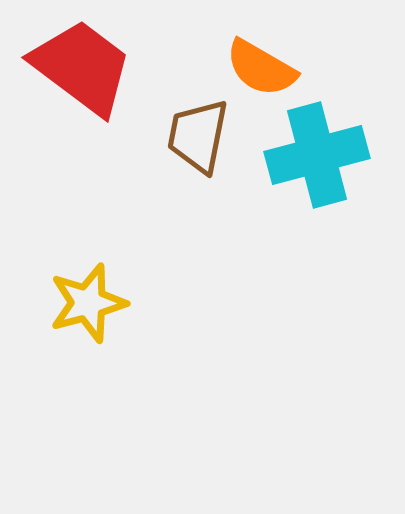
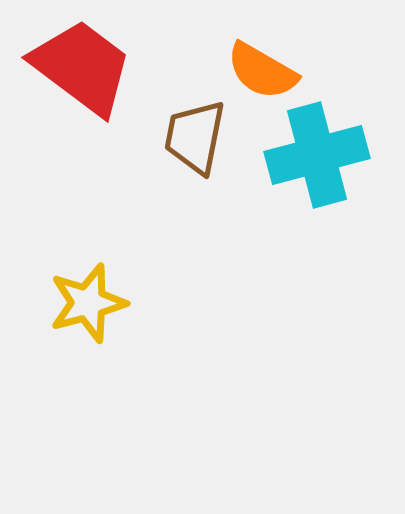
orange semicircle: moved 1 px right, 3 px down
brown trapezoid: moved 3 px left, 1 px down
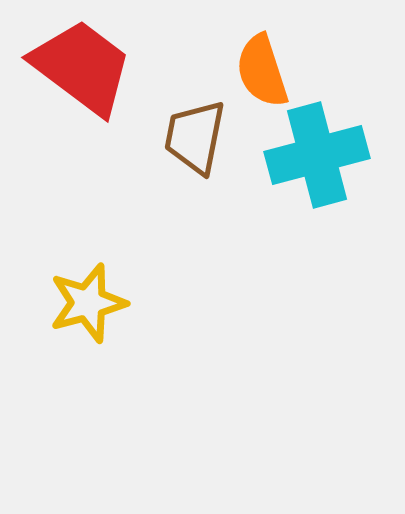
orange semicircle: rotated 42 degrees clockwise
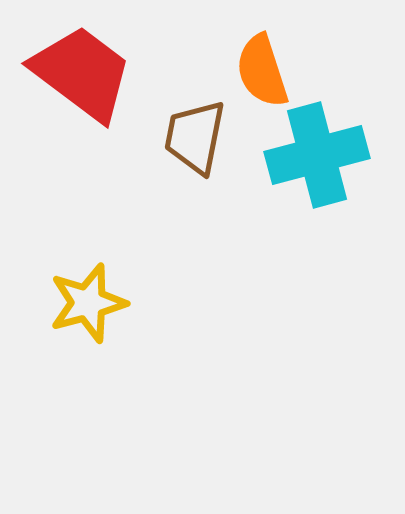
red trapezoid: moved 6 px down
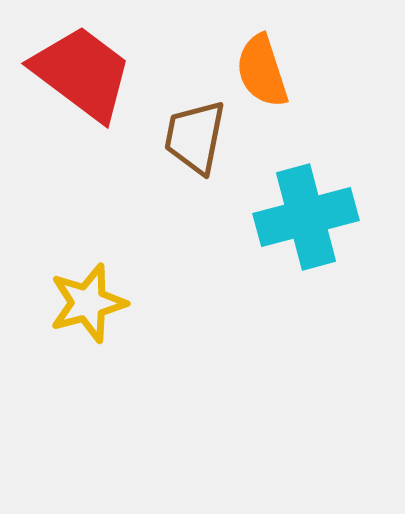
cyan cross: moved 11 px left, 62 px down
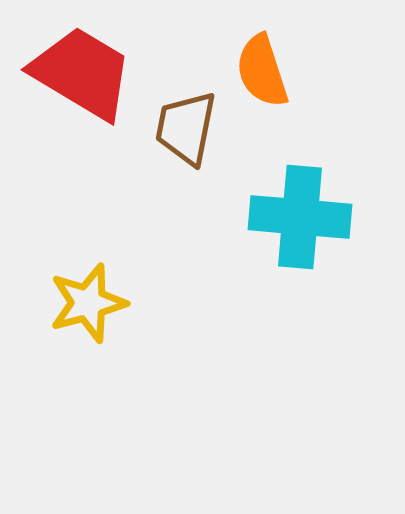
red trapezoid: rotated 6 degrees counterclockwise
brown trapezoid: moved 9 px left, 9 px up
cyan cross: moved 6 px left; rotated 20 degrees clockwise
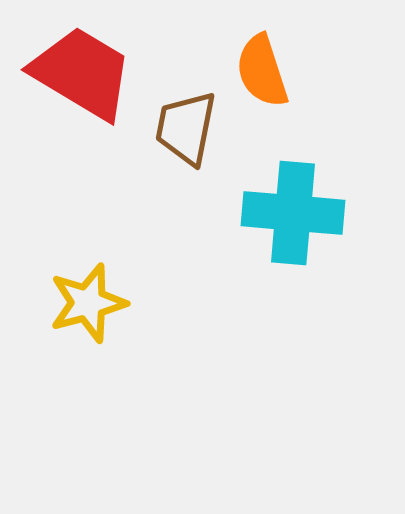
cyan cross: moved 7 px left, 4 px up
